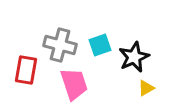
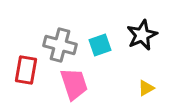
black star: moved 8 px right, 22 px up
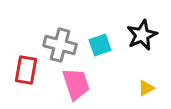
pink trapezoid: moved 2 px right
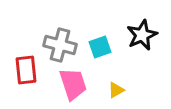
cyan square: moved 2 px down
red rectangle: rotated 16 degrees counterclockwise
pink trapezoid: moved 3 px left
yellow triangle: moved 30 px left, 2 px down
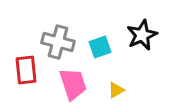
gray cross: moved 2 px left, 3 px up
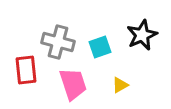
yellow triangle: moved 4 px right, 5 px up
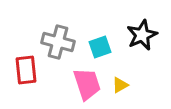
pink trapezoid: moved 14 px right
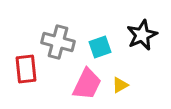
red rectangle: moved 1 px up
pink trapezoid: rotated 44 degrees clockwise
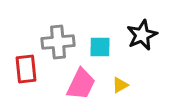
gray cross: rotated 20 degrees counterclockwise
cyan square: rotated 20 degrees clockwise
pink trapezoid: moved 6 px left
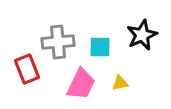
red rectangle: moved 1 px right; rotated 16 degrees counterclockwise
yellow triangle: moved 2 px up; rotated 18 degrees clockwise
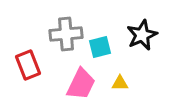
gray cross: moved 8 px right, 8 px up
cyan square: rotated 15 degrees counterclockwise
red rectangle: moved 1 px right, 4 px up
yellow triangle: rotated 12 degrees clockwise
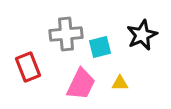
red rectangle: moved 2 px down
